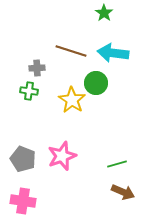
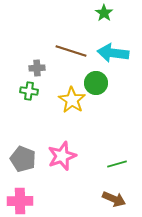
brown arrow: moved 9 px left, 7 px down
pink cross: moved 3 px left; rotated 10 degrees counterclockwise
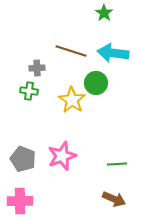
green line: rotated 12 degrees clockwise
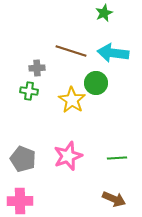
green star: rotated 12 degrees clockwise
pink star: moved 6 px right
green line: moved 6 px up
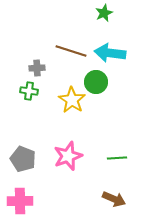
cyan arrow: moved 3 px left
green circle: moved 1 px up
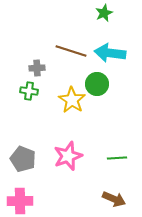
green circle: moved 1 px right, 2 px down
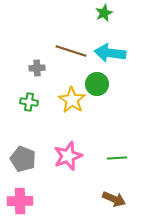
green cross: moved 11 px down
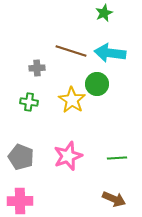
gray pentagon: moved 2 px left, 2 px up
